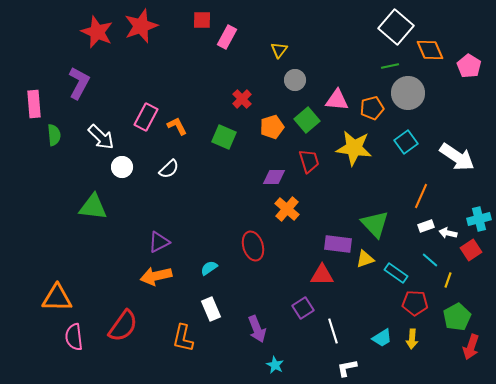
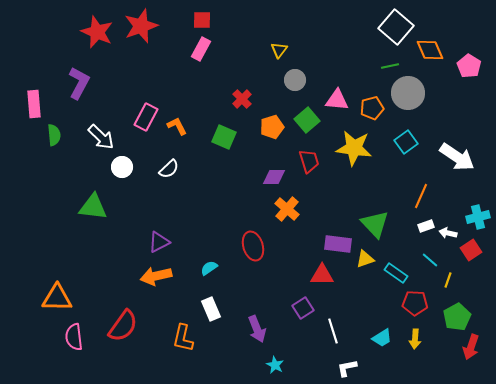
pink rectangle at (227, 37): moved 26 px left, 12 px down
cyan cross at (479, 219): moved 1 px left, 2 px up
yellow arrow at (412, 339): moved 3 px right
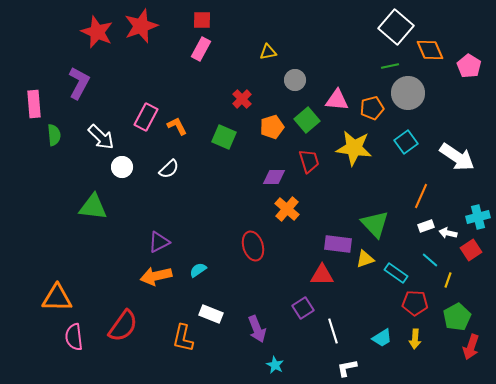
yellow triangle at (279, 50): moved 11 px left, 2 px down; rotated 42 degrees clockwise
cyan semicircle at (209, 268): moved 11 px left, 2 px down
white rectangle at (211, 309): moved 5 px down; rotated 45 degrees counterclockwise
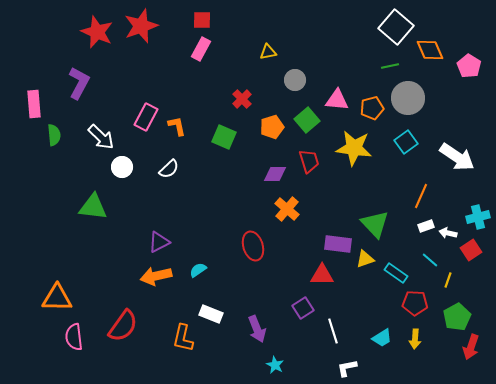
gray circle at (408, 93): moved 5 px down
orange L-shape at (177, 126): rotated 15 degrees clockwise
purple diamond at (274, 177): moved 1 px right, 3 px up
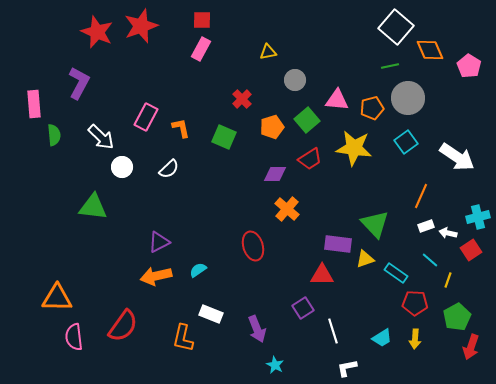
orange L-shape at (177, 126): moved 4 px right, 2 px down
red trapezoid at (309, 161): moved 1 px right, 2 px up; rotated 75 degrees clockwise
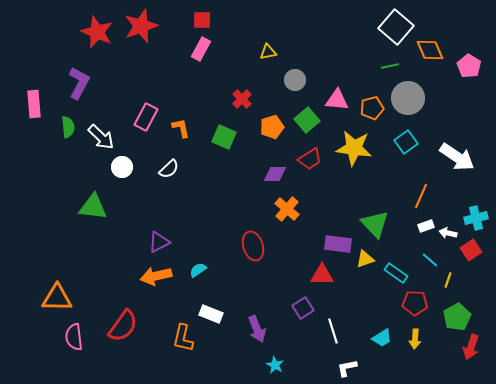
green semicircle at (54, 135): moved 14 px right, 8 px up
cyan cross at (478, 217): moved 2 px left, 1 px down
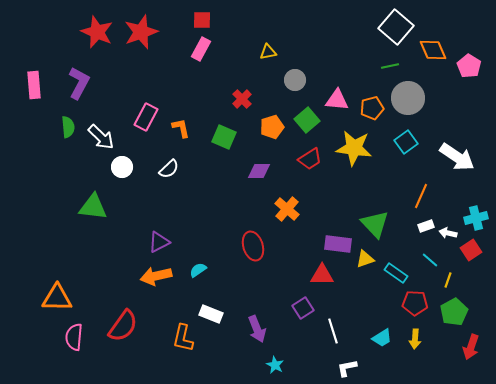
red star at (141, 26): moved 6 px down
orange diamond at (430, 50): moved 3 px right
pink rectangle at (34, 104): moved 19 px up
purple diamond at (275, 174): moved 16 px left, 3 px up
green pentagon at (457, 317): moved 3 px left, 5 px up
pink semicircle at (74, 337): rotated 12 degrees clockwise
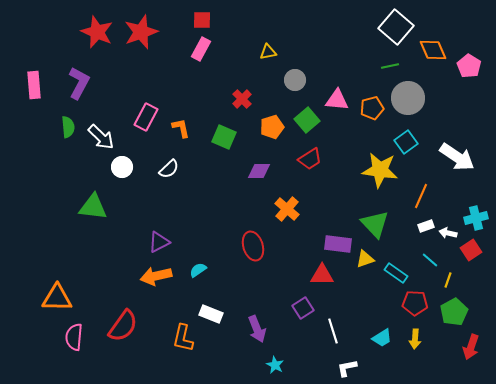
yellow star at (354, 148): moved 26 px right, 22 px down
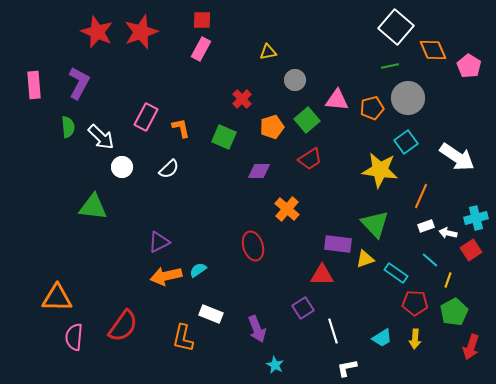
orange arrow at (156, 276): moved 10 px right
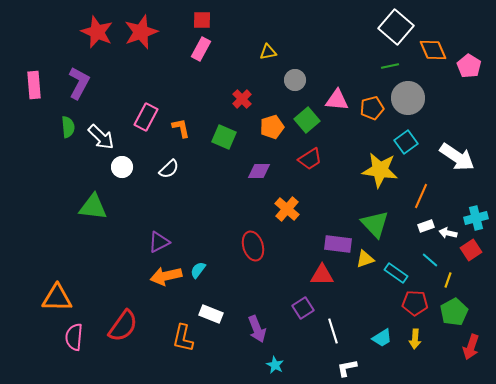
cyan semicircle at (198, 270): rotated 18 degrees counterclockwise
